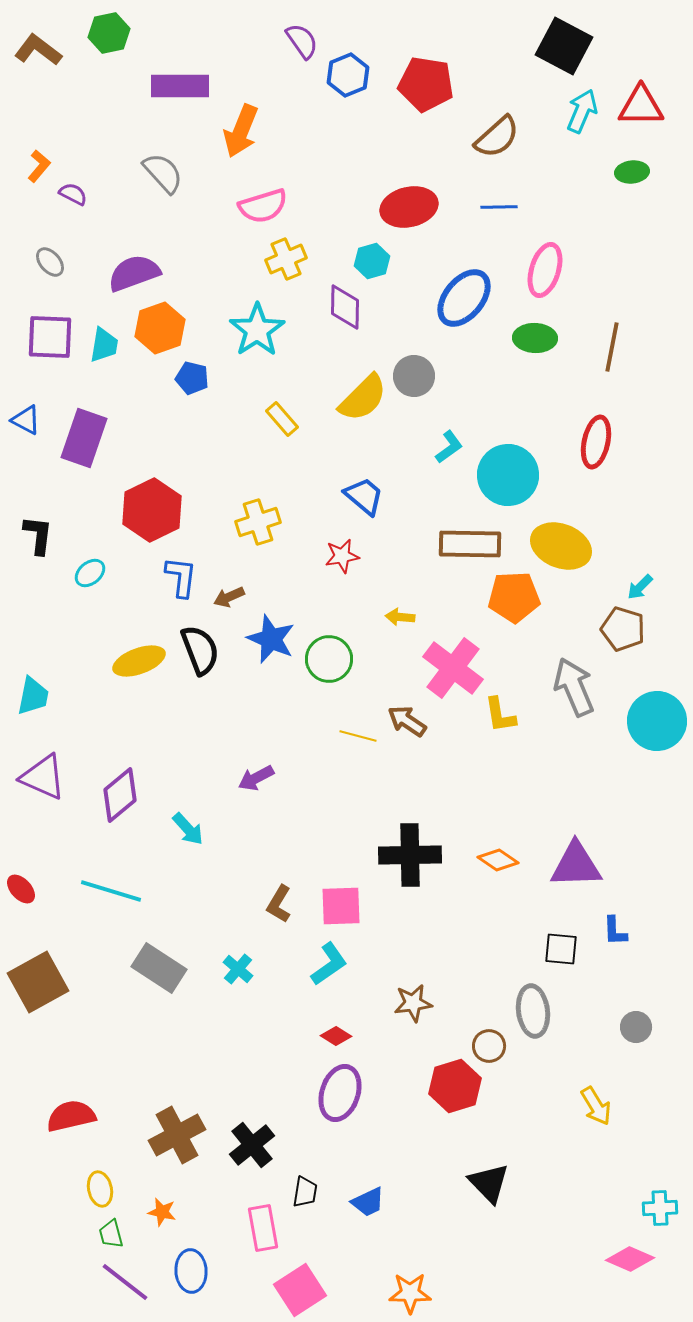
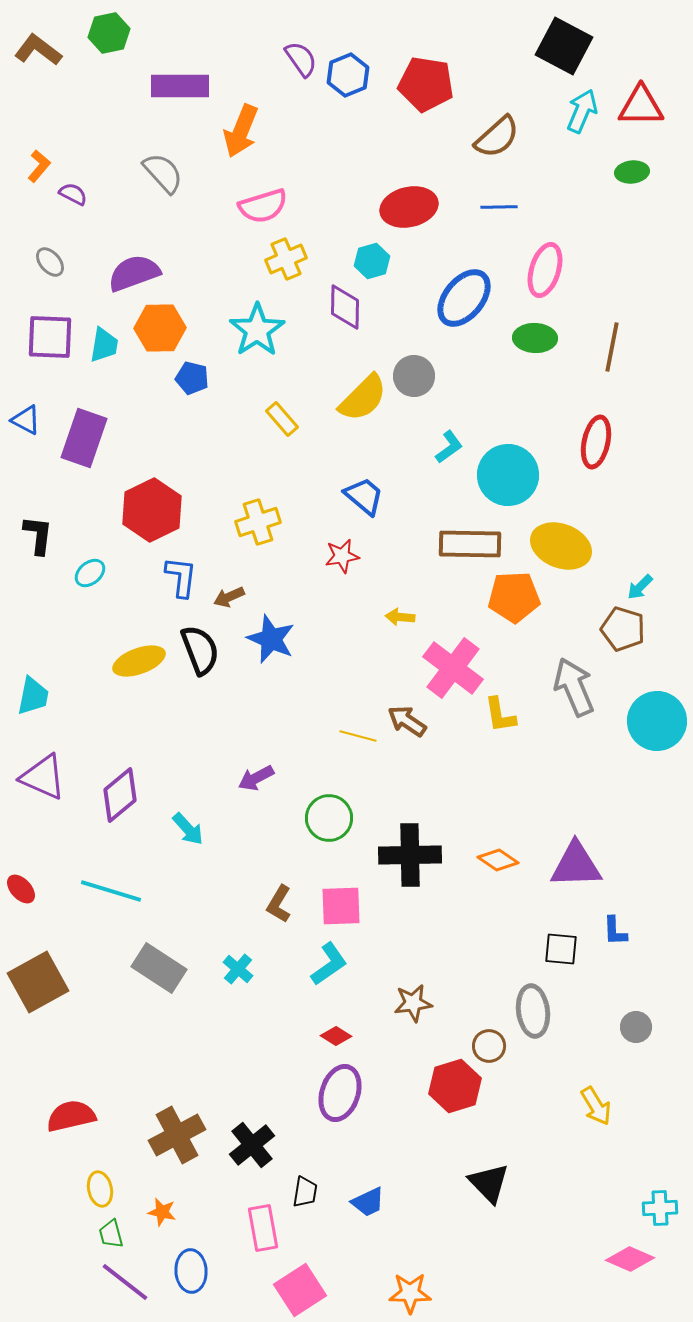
purple semicircle at (302, 41): moved 1 px left, 18 px down
orange hexagon at (160, 328): rotated 18 degrees clockwise
green circle at (329, 659): moved 159 px down
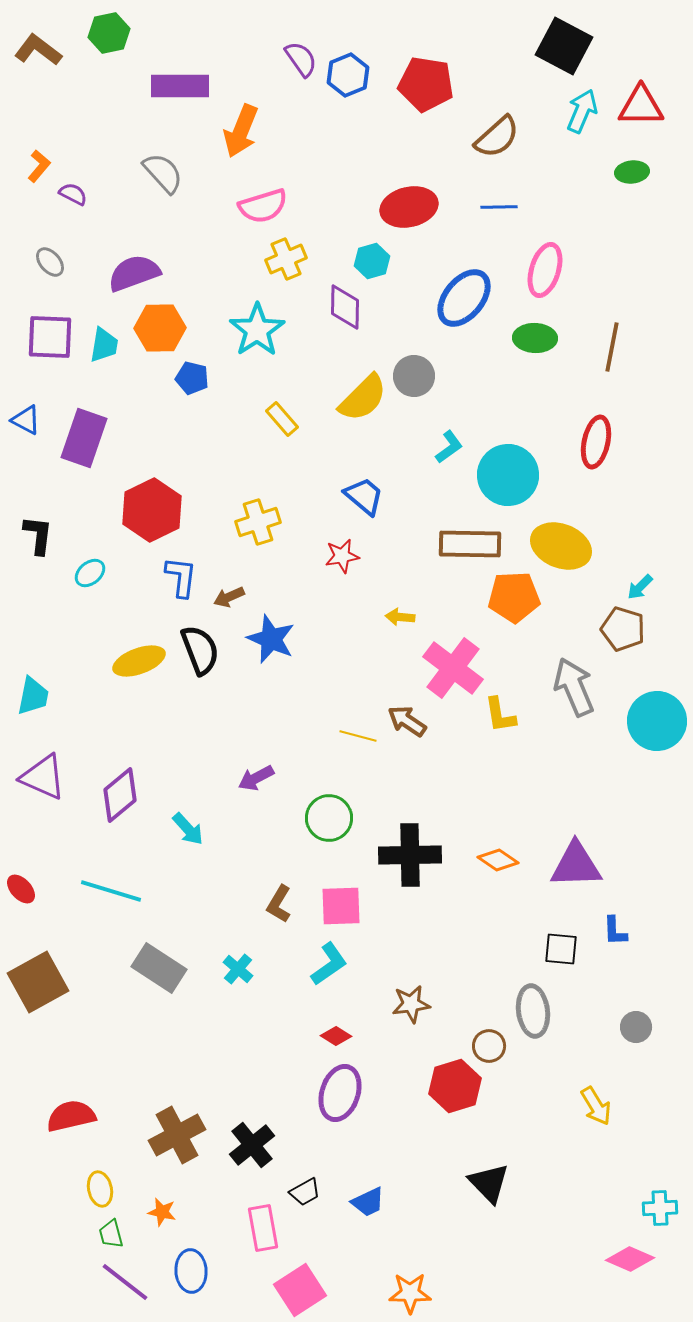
brown star at (413, 1003): moved 2 px left, 1 px down
black trapezoid at (305, 1192): rotated 52 degrees clockwise
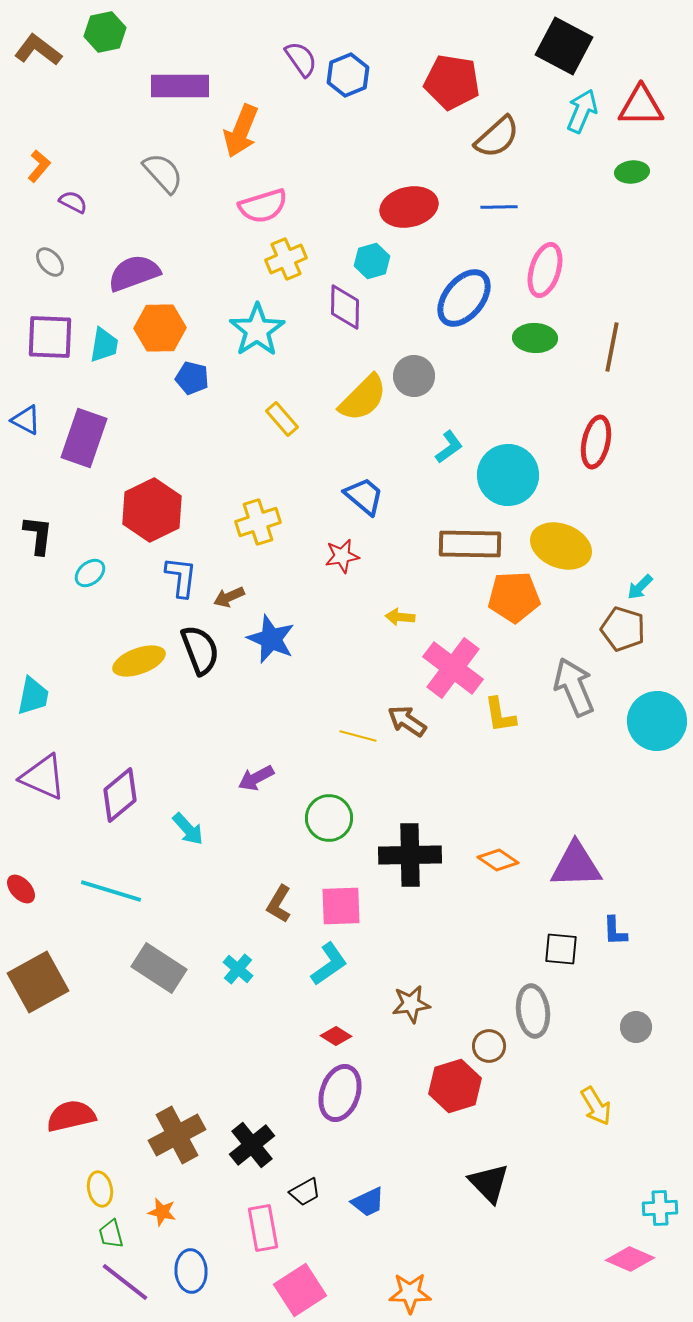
green hexagon at (109, 33): moved 4 px left, 1 px up
red pentagon at (426, 84): moved 26 px right, 2 px up
purple semicircle at (73, 194): moved 8 px down
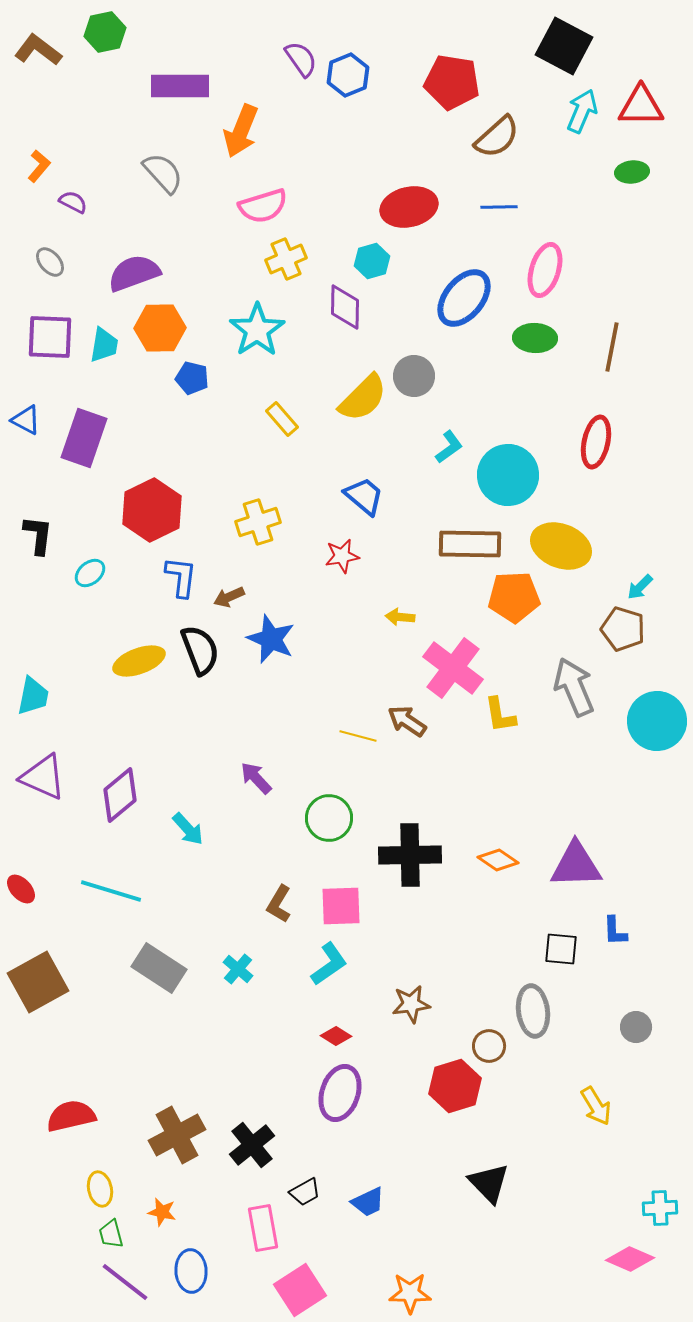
purple arrow at (256, 778): rotated 75 degrees clockwise
